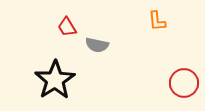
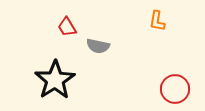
orange L-shape: rotated 15 degrees clockwise
gray semicircle: moved 1 px right, 1 px down
red circle: moved 9 px left, 6 px down
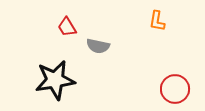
black star: rotated 24 degrees clockwise
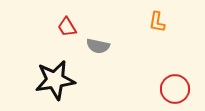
orange L-shape: moved 1 px down
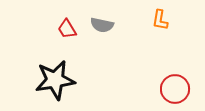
orange L-shape: moved 3 px right, 2 px up
red trapezoid: moved 2 px down
gray semicircle: moved 4 px right, 21 px up
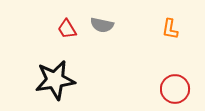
orange L-shape: moved 10 px right, 9 px down
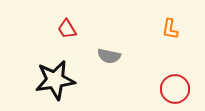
gray semicircle: moved 7 px right, 31 px down
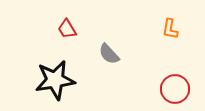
gray semicircle: moved 2 px up; rotated 35 degrees clockwise
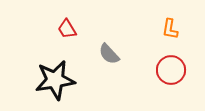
red circle: moved 4 px left, 19 px up
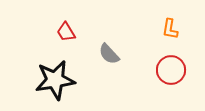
red trapezoid: moved 1 px left, 3 px down
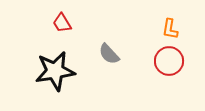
red trapezoid: moved 4 px left, 9 px up
red circle: moved 2 px left, 9 px up
black star: moved 9 px up
